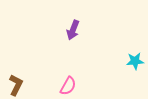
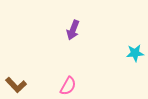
cyan star: moved 8 px up
brown L-shape: rotated 110 degrees clockwise
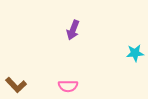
pink semicircle: rotated 60 degrees clockwise
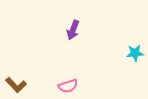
pink semicircle: rotated 18 degrees counterclockwise
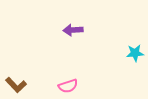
purple arrow: rotated 66 degrees clockwise
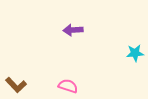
pink semicircle: rotated 144 degrees counterclockwise
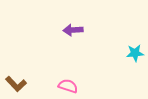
brown L-shape: moved 1 px up
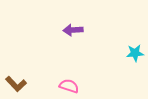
pink semicircle: moved 1 px right
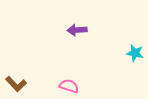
purple arrow: moved 4 px right
cyan star: rotated 18 degrees clockwise
